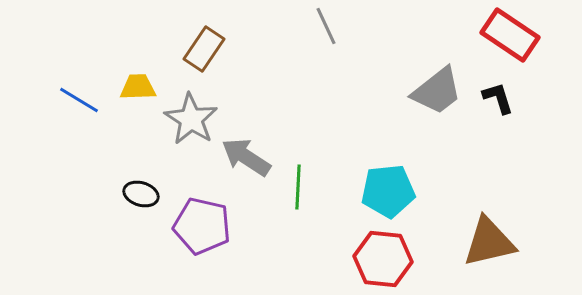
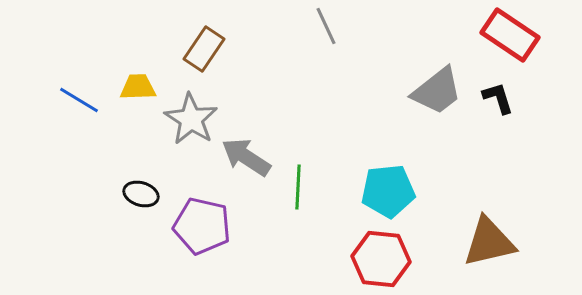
red hexagon: moved 2 px left
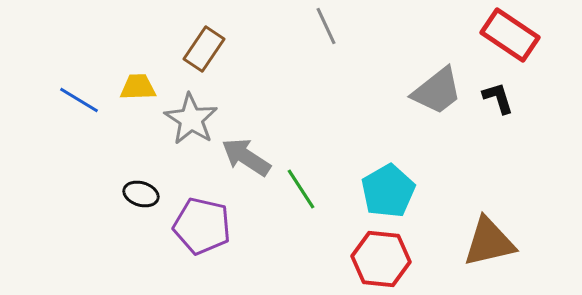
green line: moved 3 px right, 2 px down; rotated 36 degrees counterclockwise
cyan pentagon: rotated 24 degrees counterclockwise
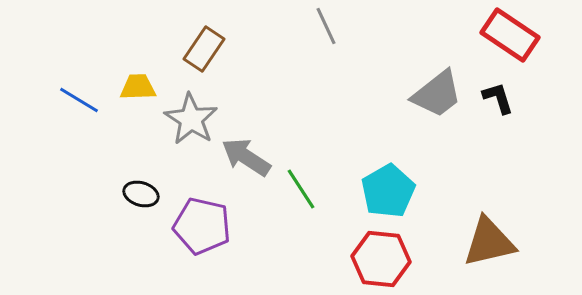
gray trapezoid: moved 3 px down
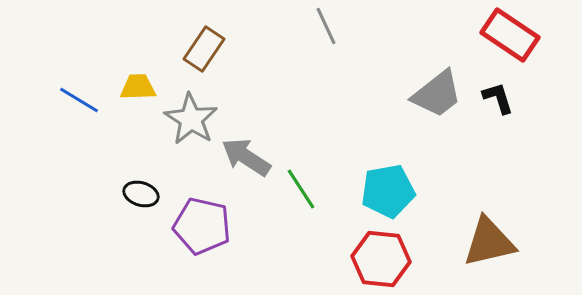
cyan pentagon: rotated 20 degrees clockwise
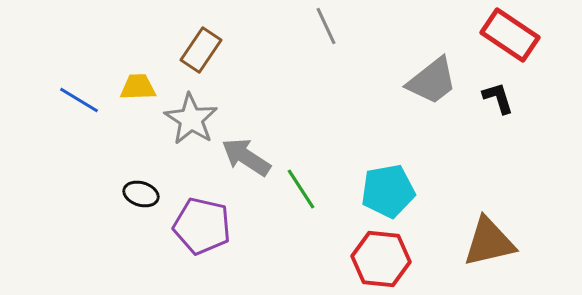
brown rectangle: moved 3 px left, 1 px down
gray trapezoid: moved 5 px left, 13 px up
